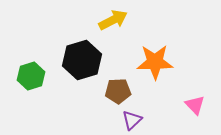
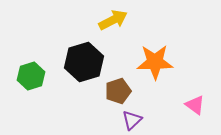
black hexagon: moved 2 px right, 2 px down
brown pentagon: rotated 15 degrees counterclockwise
pink triangle: rotated 10 degrees counterclockwise
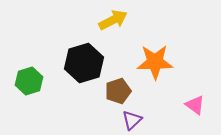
black hexagon: moved 1 px down
green hexagon: moved 2 px left, 5 px down
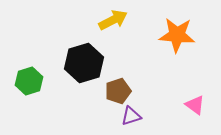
orange star: moved 22 px right, 27 px up; rotated 6 degrees clockwise
purple triangle: moved 1 px left, 4 px up; rotated 25 degrees clockwise
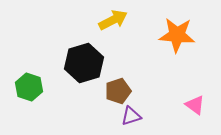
green hexagon: moved 6 px down; rotated 24 degrees counterclockwise
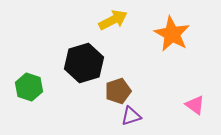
orange star: moved 5 px left, 1 px up; rotated 24 degrees clockwise
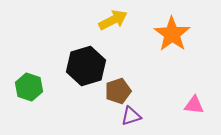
orange star: rotated 6 degrees clockwise
black hexagon: moved 2 px right, 3 px down
pink triangle: moved 1 px left; rotated 30 degrees counterclockwise
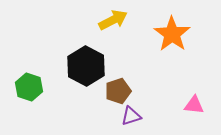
black hexagon: rotated 15 degrees counterclockwise
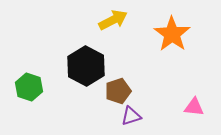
pink triangle: moved 2 px down
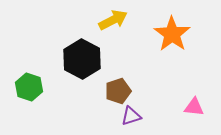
black hexagon: moved 4 px left, 7 px up
